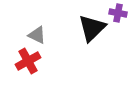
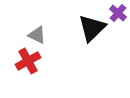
purple cross: rotated 30 degrees clockwise
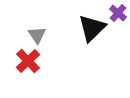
gray triangle: rotated 30 degrees clockwise
red cross: rotated 15 degrees counterclockwise
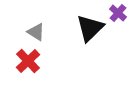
black triangle: moved 2 px left
gray triangle: moved 1 px left, 3 px up; rotated 24 degrees counterclockwise
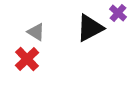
black triangle: rotated 16 degrees clockwise
red cross: moved 1 px left, 2 px up
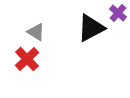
black triangle: moved 1 px right
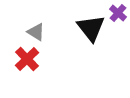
black triangle: rotated 40 degrees counterclockwise
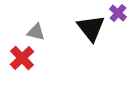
gray triangle: rotated 18 degrees counterclockwise
red cross: moved 5 px left, 1 px up
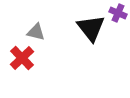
purple cross: rotated 18 degrees counterclockwise
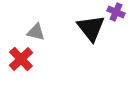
purple cross: moved 2 px left, 1 px up
red cross: moved 1 px left, 1 px down
